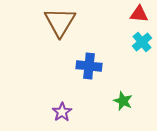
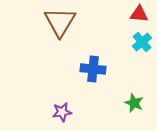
blue cross: moved 4 px right, 3 px down
green star: moved 11 px right, 2 px down
purple star: rotated 24 degrees clockwise
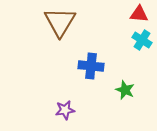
cyan cross: moved 2 px up; rotated 18 degrees counterclockwise
blue cross: moved 2 px left, 3 px up
green star: moved 9 px left, 13 px up
purple star: moved 3 px right, 2 px up
